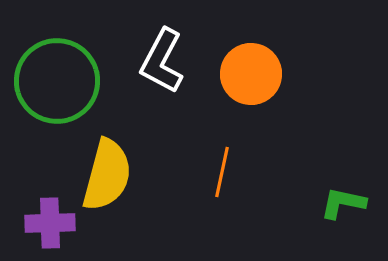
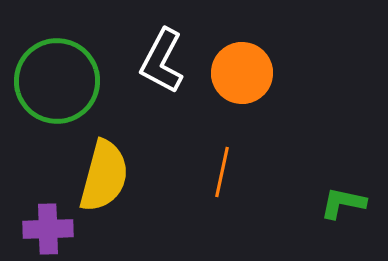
orange circle: moved 9 px left, 1 px up
yellow semicircle: moved 3 px left, 1 px down
purple cross: moved 2 px left, 6 px down
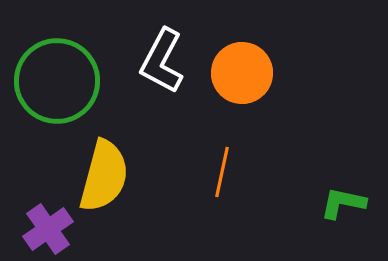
purple cross: rotated 33 degrees counterclockwise
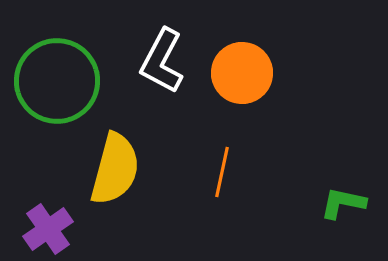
yellow semicircle: moved 11 px right, 7 px up
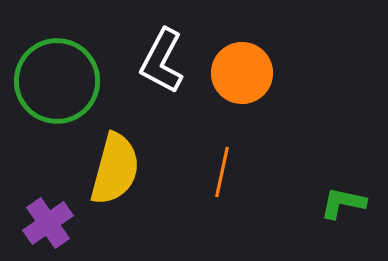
purple cross: moved 6 px up
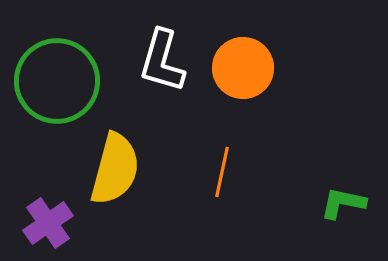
white L-shape: rotated 12 degrees counterclockwise
orange circle: moved 1 px right, 5 px up
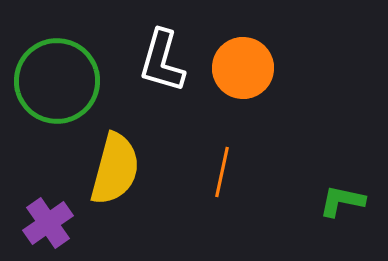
green L-shape: moved 1 px left, 2 px up
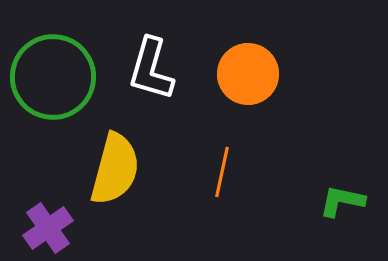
white L-shape: moved 11 px left, 8 px down
orange circle: moved 5 px right, 6 px down
green circle: moved 4 px left, 4 px up
purple cross: moved 5 px down
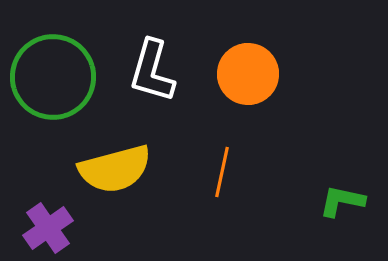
white L-shape: moved 1 px right, 2 px down
yellow semicircle: rotated 60 degrees clockwise
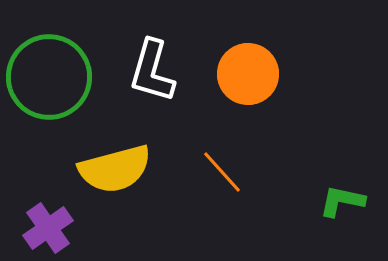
green circle: moved 4 px left
orange line: rotated 54 degrees counterclockwise
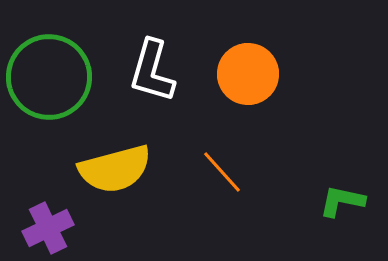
purple cross: rotated 9 degrees clockwise
